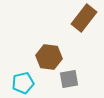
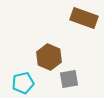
brown rectangle: rotated 72 degrees clockwise
brown hexagon: rotated 15 degrees clockwise
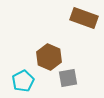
gray square: moved 1 px left, 1 px up
cyan pentagon: moved 2 px up; rotated 15 degrees counterclockwise
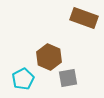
cyan pentagon: moved 2 px up
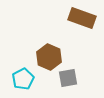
brown rectangle: moved 2 px left
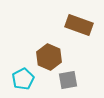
brown rectangle: moved 3 px left, 7 px down
gray square: moved 2 px down
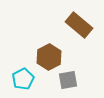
brown rectangle: rotated 20 degrees clockwise
brown hexagon: rotated 10 degrees clockwise
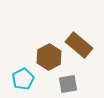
brown rectangle: moved 20 px down
gray square: moved 4 px down
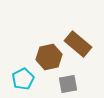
brown rectangle: moved 1 px left, 1 px up
brown hexagon: rotated 15 degrees clockwise
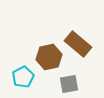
cyan pentagon: moved 2 px up
gray square: moved 1 px right
